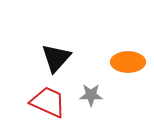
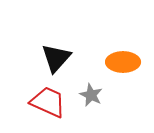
orange ellipse: moved 5 px left
gray star: rotated 25 degrees clockwise
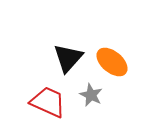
black triangle: moved 12 px right
orange ellipse: moved 11 px left; rotated 40 degrees clockwise
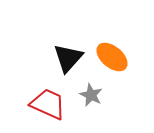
orange ellipse: moved 5 px up
red trapezoid: moved 2 px down
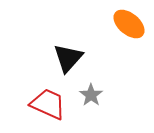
orange ellipse: moved 17 px right, 33 px up
gray star: rotated 10 degrees clockwise
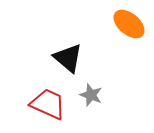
black triangle: rotated 32 degrees counterclockwise
gray star: rotated 15 degrees counterclockwise
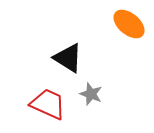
black triangle: rotated 8 degrees counterclockwise
gray star: moved 1 px up
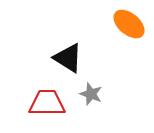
red trapezoid: moved 1 px left, 1 px up; rotated 24 degrees counterclockwise
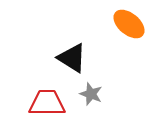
black triangle: moved 4 px right
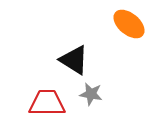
black triangle: moved 2 px right, 2 px down
gray star: rotated 10 degrees counterclockwise
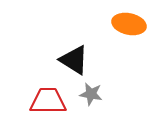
orange ellipse: rotated 28 degrees counterclockwise
red trapezoid: moved 1 px right, 2 px up
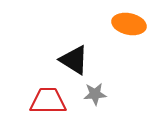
gray star: moved 4 px right; rotated 15 degrees counterclockwise
